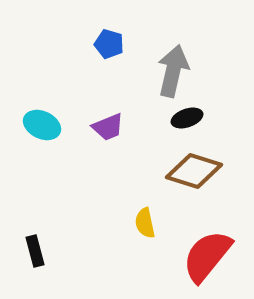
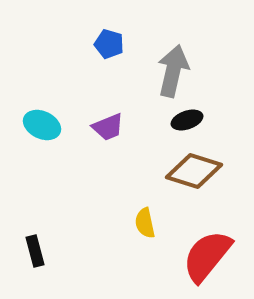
black ellipse: moved 2 px down
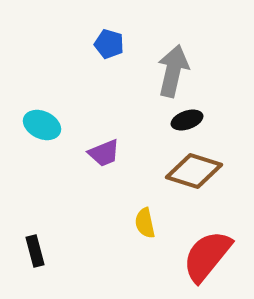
purple trapezoid: moved 4 px left, 26 px down
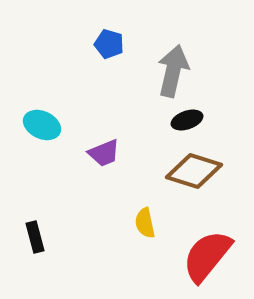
black rectangle: moved 14 px up
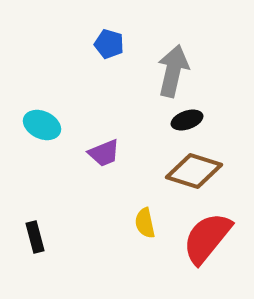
red semicircle: moved 18 px up
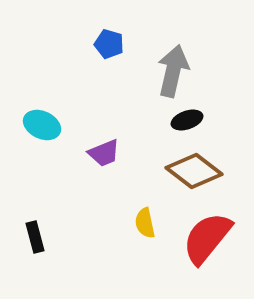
brown diamond: rotated 20 degrees clockwise
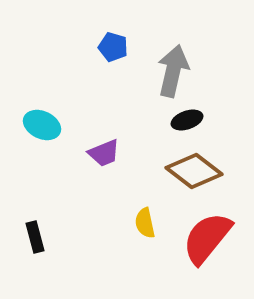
blue pentagon: moved 4 px right, 3 px down
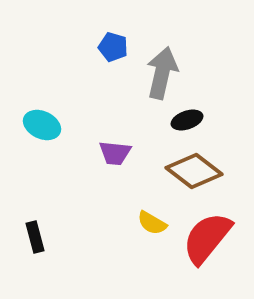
gray arrow: moved 11 px left, 2 px down
purple trapezoid: moved 11 px right; rotated 28 degrees clockwise
yellow semicircle: moved 7 px right; rotated 48 degrees counterclockwise
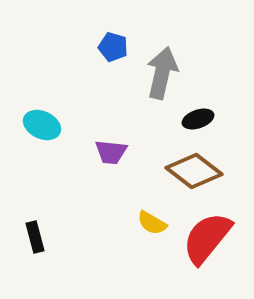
black ellipse: moved 11 px right, 1 px up
purple trapezoid: moved 4 px left, 1 px up
